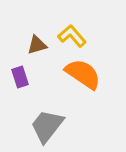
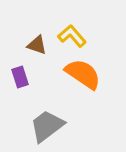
brown triangle: rotated 35 degrees clockwise
gray trapezoid: rotated 15 degrees clockwise
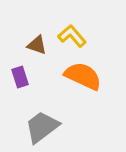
orange semicircle: moved 2 px down; rotated 9 degrees counterclockwise
gray trapezoid: moved 5 px left, 1 px down
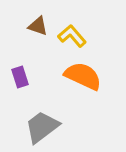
brown triangle: moved 1 px right, 19 px up
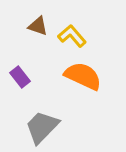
purple rectangle: rotated 20 degrees counterclockwise
gray trapezoid: rotated 9 degrees counterclockwise
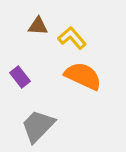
brown triangle: rotated 15 degrees counterclockwise
yellow L-shape: moved 2 px down
gray trapezoid: moved 4 px left, 1 px up
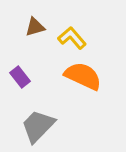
brown triangle: moved 3 px left, 1 px down; rotated 20 degrees counterclockwise
